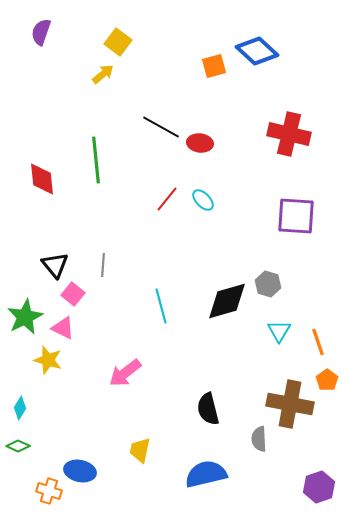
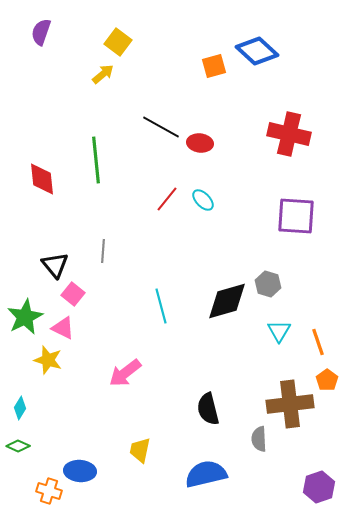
gray line: moved 14 px up
brown cross: rotated 18 degrees counterclockwise
blue ellipse: rotated 8 degrees counterclockwise
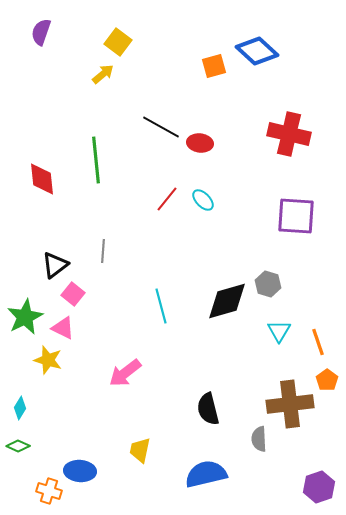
black triangle: rotated 32 degrees clockwise
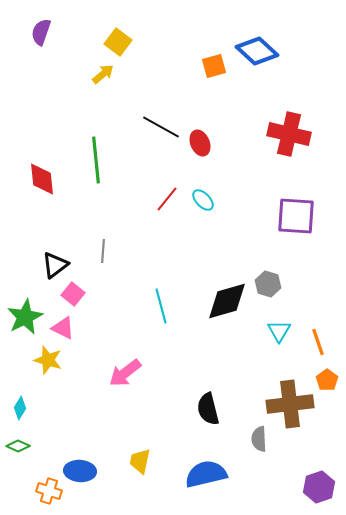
red ellipse: rotated 60 degrees clockwise
yellow trapezoid: moved 11 px down
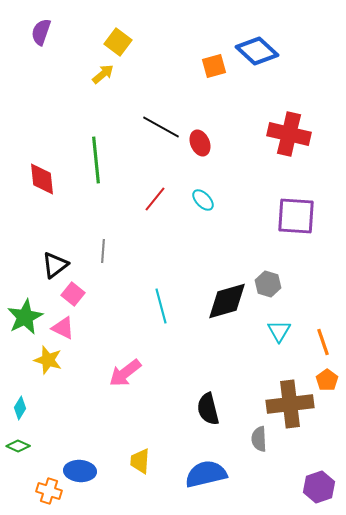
red line: moved 12 px left
orange line: moved 5 px right
yellow trapezoid: rotated 8 degrees counterclockwise
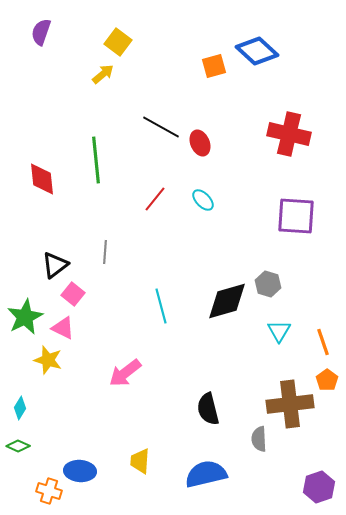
gray line: moved 2 px right, 1 px down
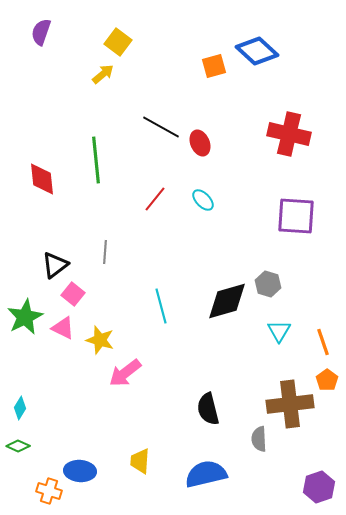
yellow star: moved 52 px right, 20 px up
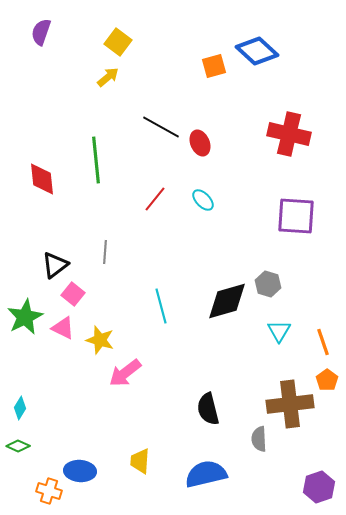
yellow arrow: moved 5 px right, 3 px down
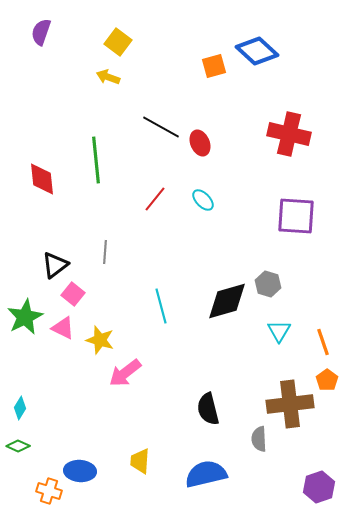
yellow arrow: rotated 120 degrees counterclockwise
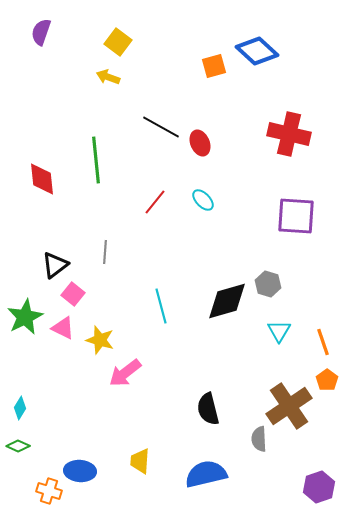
red line: moved 3 px down
brown cross: moved 1 px left, 2 px down; rotated 27 degrees counterclockwise
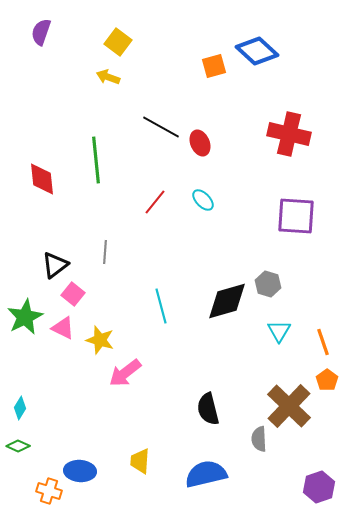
brown cross: rotated 12 degrees counterclockwise
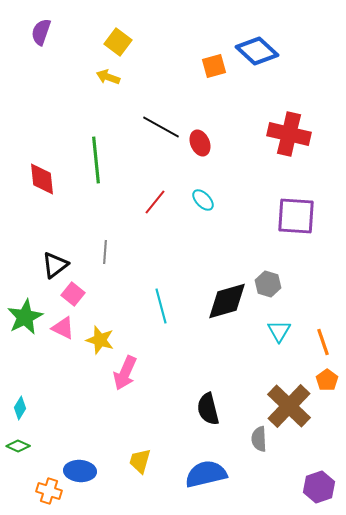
pink arrow: rotated 28 degrees counterclockwise
yellow trapezoid: rotated 12 degrees clockwise
